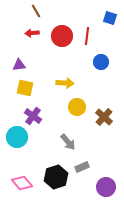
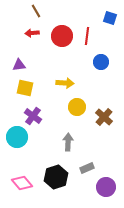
gray arrow: rotated 138 degrees counterclockwise
gray rectangle: moved 5 px right, 1 px down
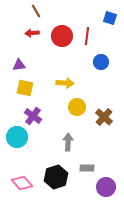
gray rectangle: rotated 24 degrees clockwise
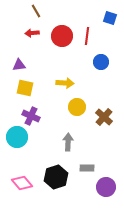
purple cross: moved 2 px left; rotated 12 degrees counterclockwise
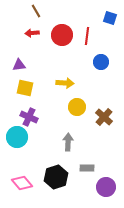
red circle: moved 1 px up
purple cross: moved 2 px left, 1 px down
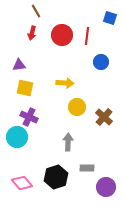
red arrow: rotated 72 degrees counterclockwise
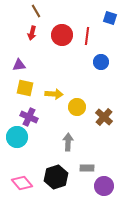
yellow arrow: moved 11 px left, 11 px down
purple circle: moved 2 px left, 1 px up
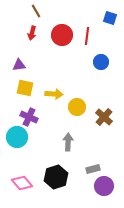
gray rectangle: moved 6 px right, 1 px down; rotated 16 degrees counterclockwise
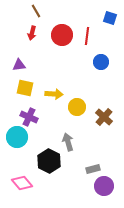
gray arrow: rotated 18 degrees counterclockwise
black hexagon: moved 7 px left, 16 px up; rotated 15 degrees counterclockwise
